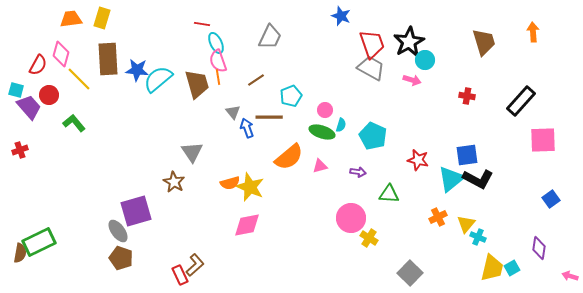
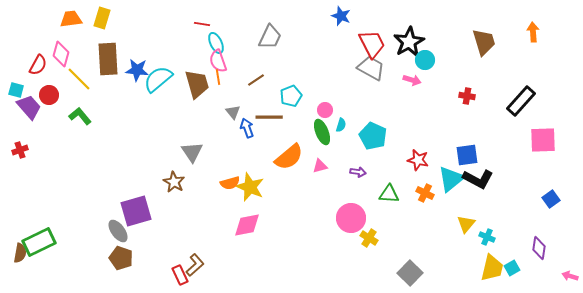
red trapezoid at (372, 44): rotated 8 degrees counterclockwise
green L-shape at (74, 123): moved 6 px right, 7 px up
green ellipse at (322, 132): rotated 50 degrees clockwise
orange cross at (438, 217): moved 13 px left, 24 px up; rotated 36 degrees counterclockwise
cyan cross at (478, 237): moved 9 px right
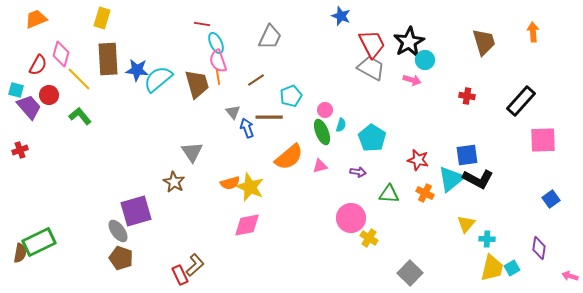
orange trapezoid at (71, 19): moved 35 px left; rotated 15 degrees counterclockwise
cyan pentagon at (373, 136): moved 1 px left, 2 px down; rotated 8 degrees clockwise
cyan cross at (487, 237): moved 2 px down; rotated 21 degrees counterclockwise
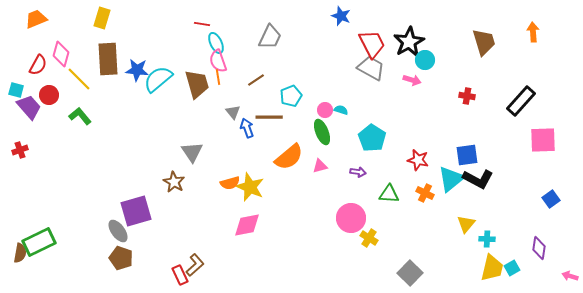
cyan semicircle at (341, 125): moved 15 px up; rotated 88 degrees counterclockwise
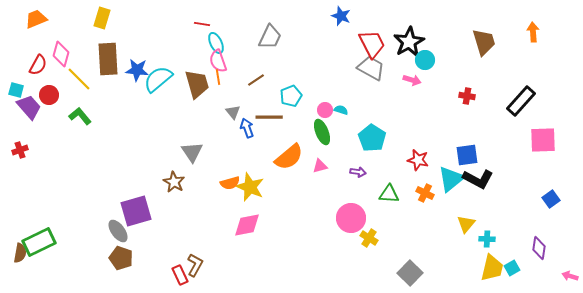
brown L-shape at (195, 265): rotated 20 degrees counterclockwise
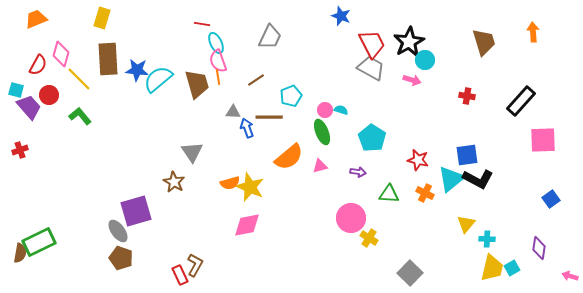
gray triangle at (233, 112): rotated 49 degrees counterclockwise
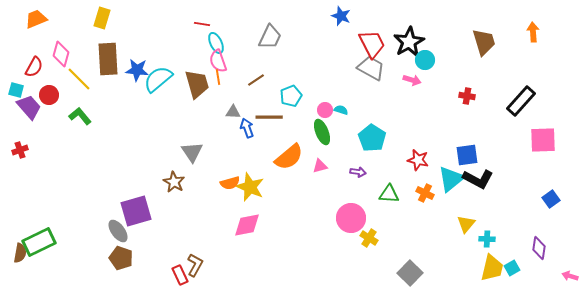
red semicircle at (38, 65): moved 4 px left, 2 px down
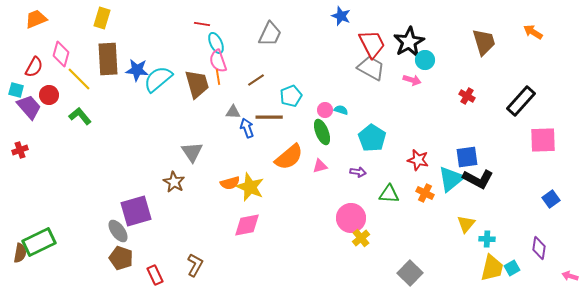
orange arrow at (533, 32): rotated 54 degrees counterclockwise
gray trapezoid at (270, 37): moved 3 px up
red cross at (467, 96): rotated 21 degrees clockwise
blue square at (467, 155): moved 2 px down
yellow cross at (369, 238): moved 8 px left; rotated 18 degrees clockwise
red rectangle at (180, 275): moved 25 px left
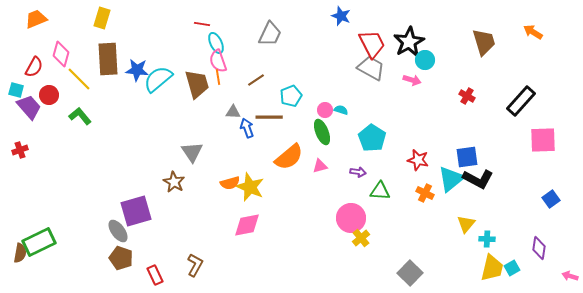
green triangle at (389, 194): moved 9 px left, 3 px up
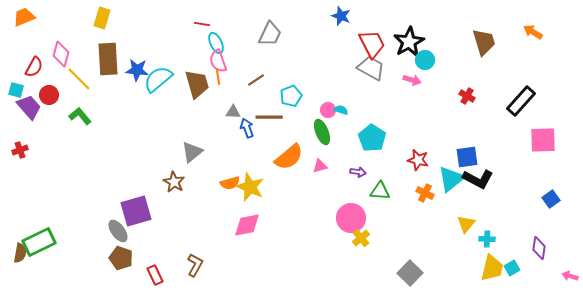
orange trapezoid at (36, 19): moved 12 px left, 2 px up
pink circle at (325, 110): moved 3 px right
gray triangle at (192, 152): rotated 25 degrees clockwise
